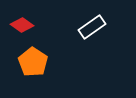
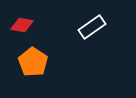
red diamond: rotated 25 degrees counterclockwise
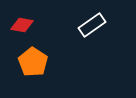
white rectangle: moved 2 px up
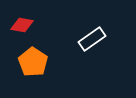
white rectangle: moved 14 px down
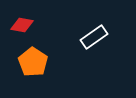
white rectangle: moved 2 px right, 2 px up
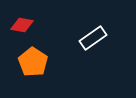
white rectangle: moved 1 px left, 1 px down
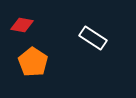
white rectangle: rotated 68 degrees clockwise
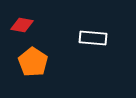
white rectangle: rotated 28 degrees counterclockwise
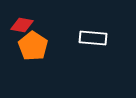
orange pentagon: moved 16 px up
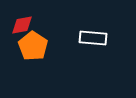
red diamond: rotated 20 degrees counterclockwise
